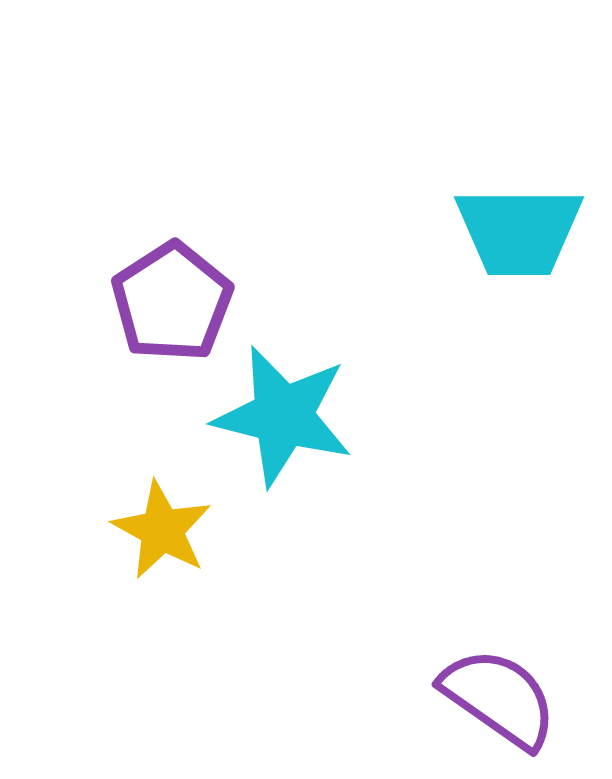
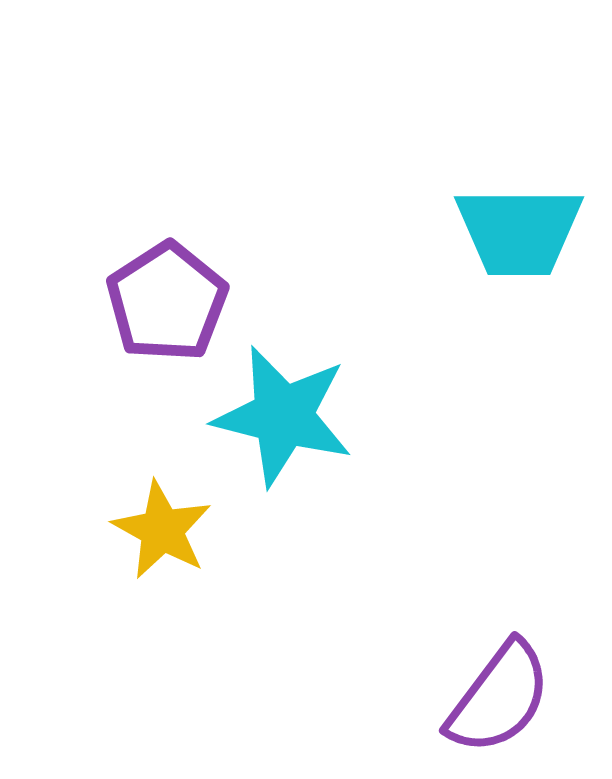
purple pentagon: moved 5 px left
purple semicircle: rotated 92 degrees clockwise
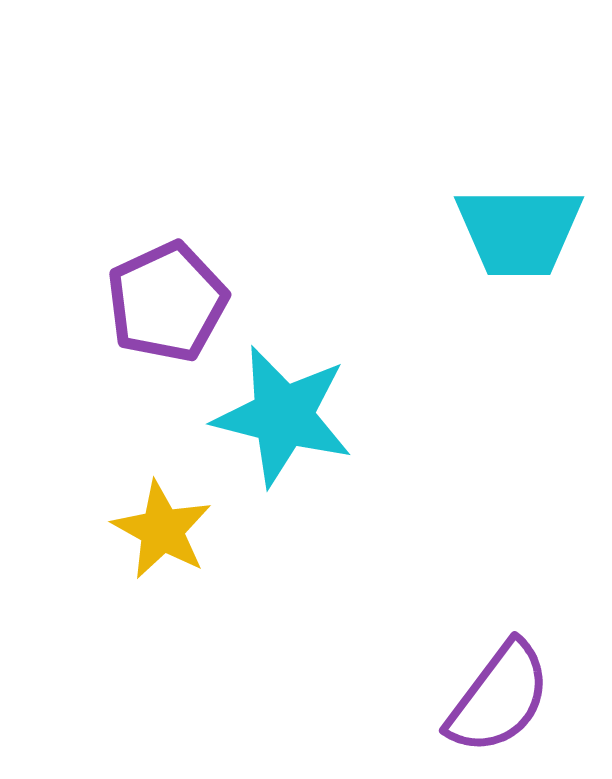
purple pentagon: rotated 8 degrees clockwise
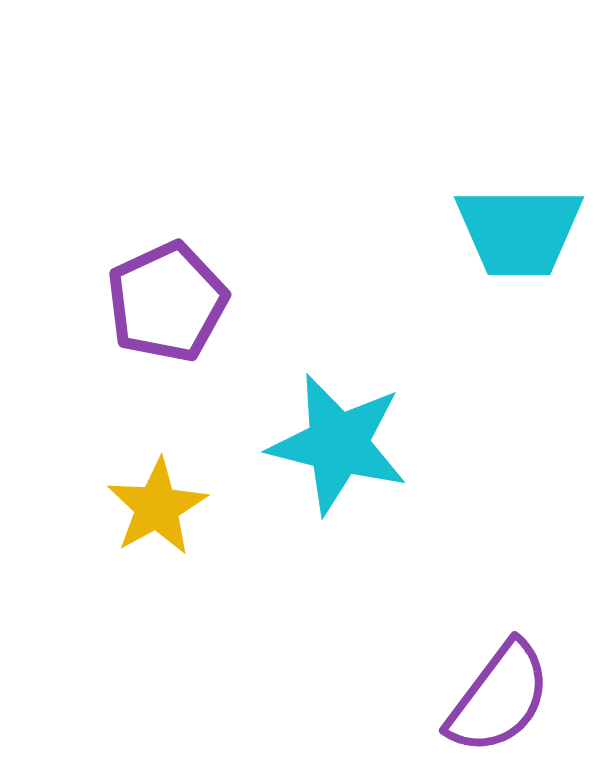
cyan star: moved 55 px right, 28 px down
yellow star: moved 5 px left, 23 px up; rotated 14 degrees clockwise
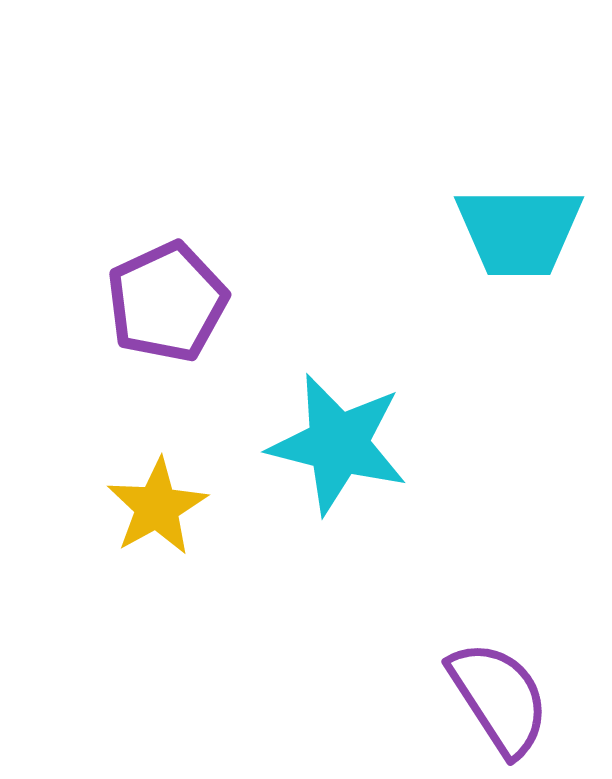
purple semicircle: rotated 70 degrees counterclockwise
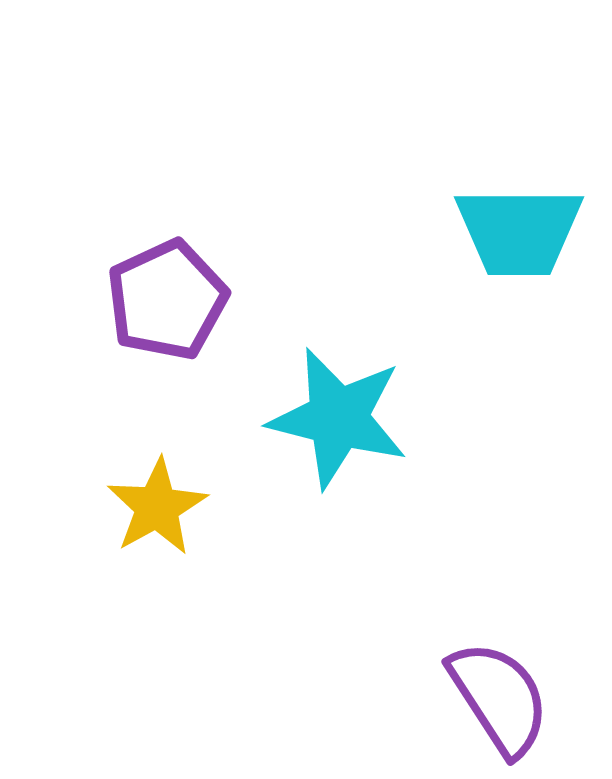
purple pentagon: moved 2 px up
cyan star: moved 26 px up
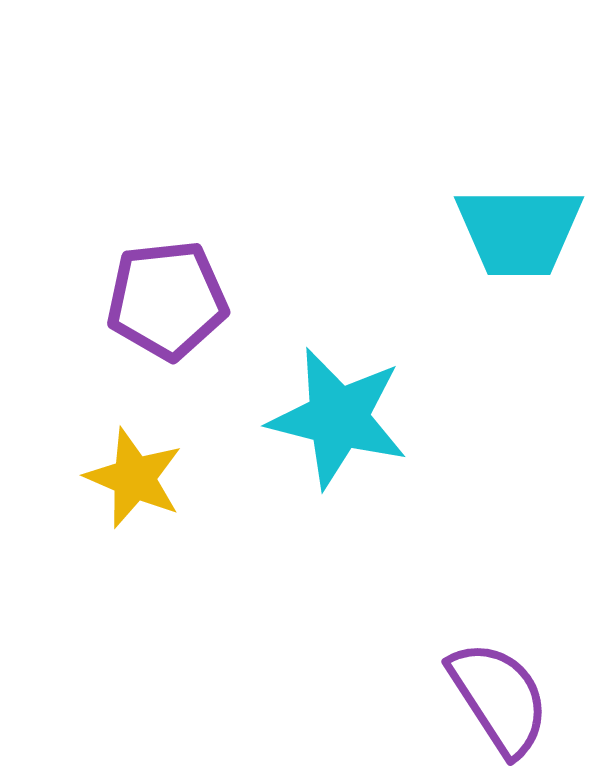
purple pentagon: rotated 19 degrees clockwise
yellow star: moved 23 px left, 29 px up; rotated 20 degrees counterclockwise
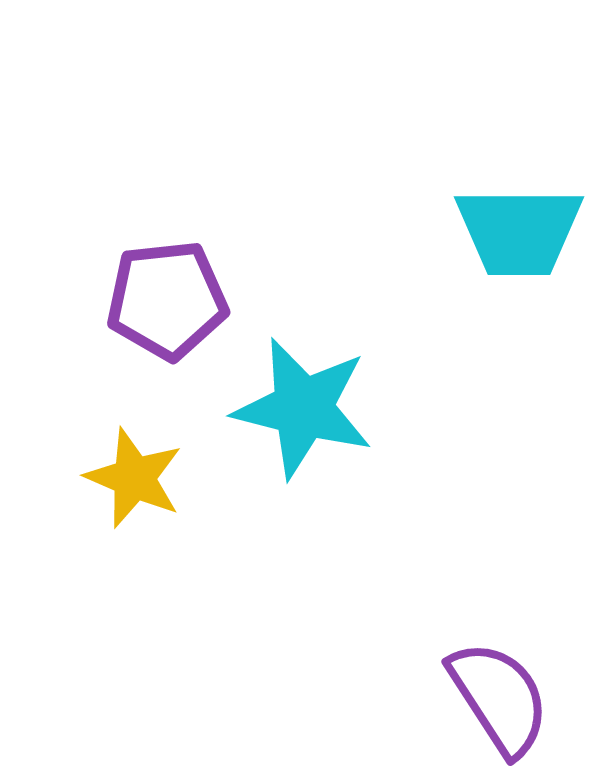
cyan star: moved 35 px left, 10 px up
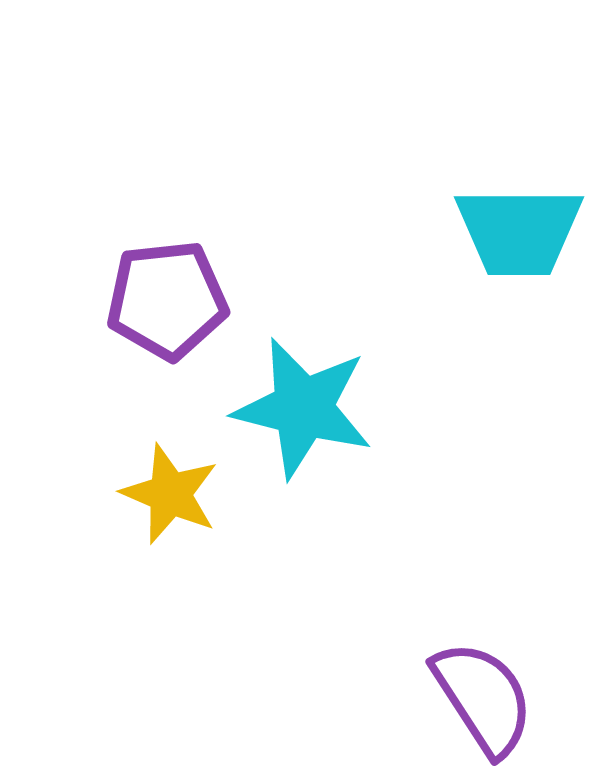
yellow star: moved 36 px right, 16 px down
purple semicircle: moved 16 px left
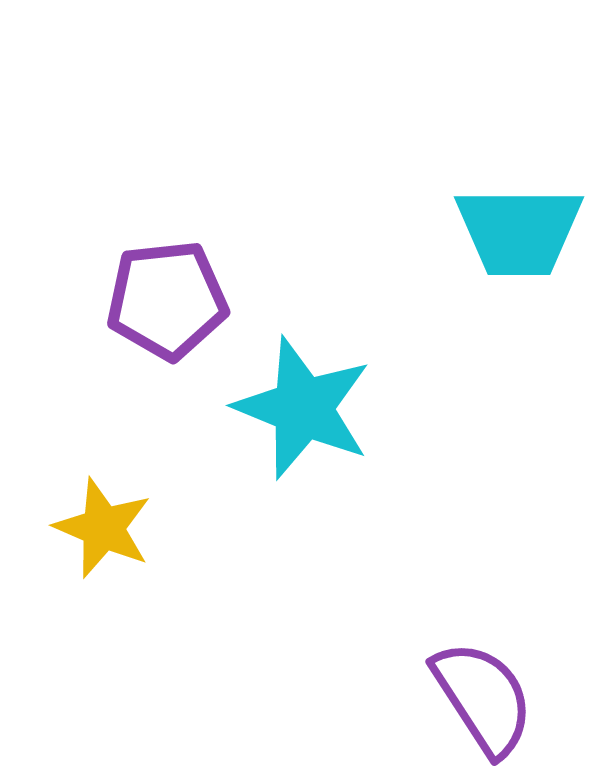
cyan star: rotated 8 degrees clockwise
yellow star: moved 67 px left, 34 px down
